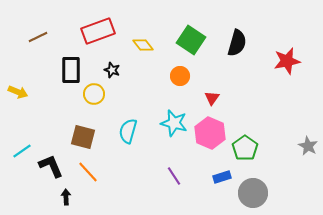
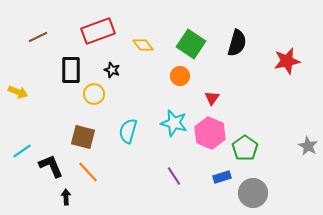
green square: moved 4 px down
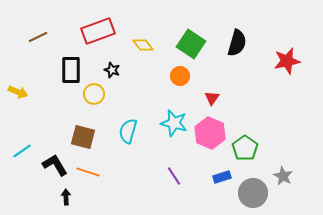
gray star: moved 25 px left, 30 px down
black L-shape: moved 4 px right, 1 px up; rotated 8 degrees counterclockwise
orange line: rotated 30 degrees counterclockwise
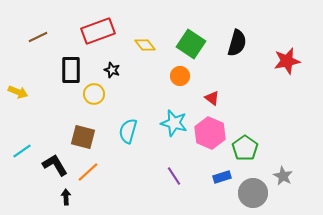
yellow diamond: moved 2 px right
red triangle: rotated 28 degrees counterclockwise
orange line: rotated 60 degrees counterclockwise
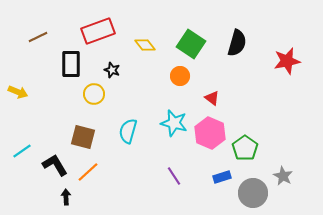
black rectangle: moved 6 px up
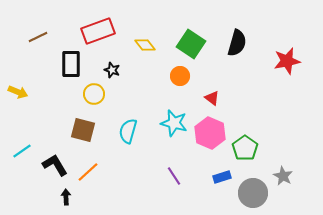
brown square: moved 7 px up
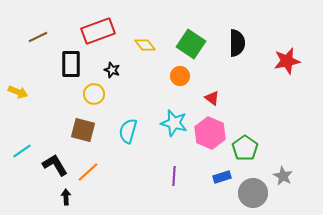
black semicircle: rotated 16 degrees counterclockwise
purple line: rotated 36 degrees clockwise
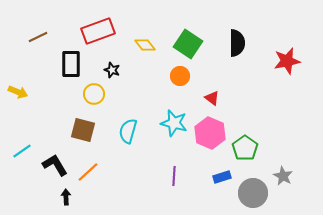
green square: moved 3 px left
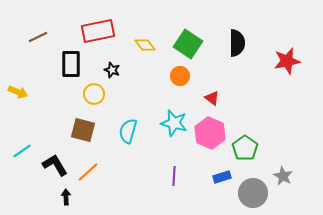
red rectangle: rotated 8 degrees clockwise
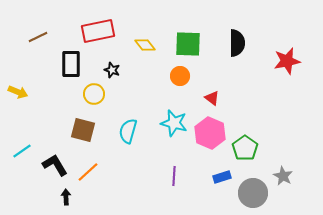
green square: rotated 32 degrees counterclockwise
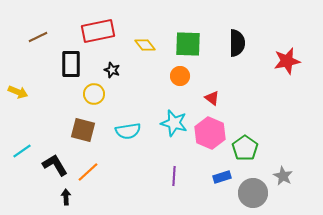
cyan semicircle: rotated 115 degrees counterclockwise
